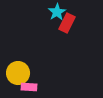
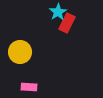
cyan star: moved 1 px right
yellow circle: moved 2 px right, 21 px up
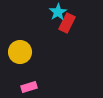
pink rectangle: rotated 21 degrees counterclockwise
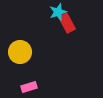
cyan star: rotated 12 degrees clockwise
red rectangle: rotated 54 degrees counterclockwise
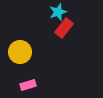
red rectangle: moved 3 px left, 5 px down; rotated 66 degrees clockwise
pink rectangle: moved 1 px left, 2 px up
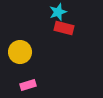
red rectangle: rotated 66 degrees clockwise
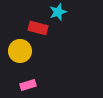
red rectangle: moved 26 px left
yellow circle: moved 1 px up
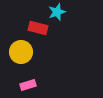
cyan star: moved 1 px left
yellow circle: moved 1 px right, 1 px down
